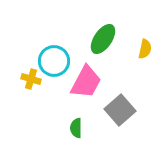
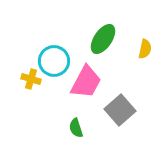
green semicircle: rotated 18 degrees counterclockwise
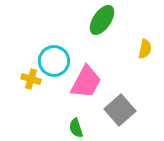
green ellipse: moved 1 px left, 19 px up
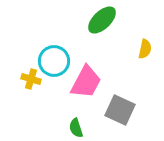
green ellipse: rotated 12 degrees clockwise
gray square: rotated 24 degrees counterclockwise
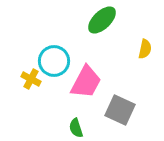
yellow cross: rotated 12 degrees clockwise
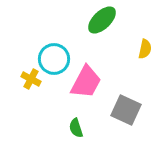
cyan circle: moved 2 px up
gray square: moved 6 px right
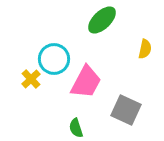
yellow cross: rotated 18 degrees clockwise
